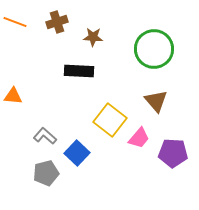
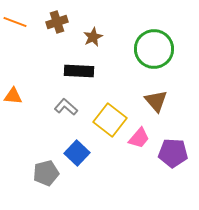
brown star: rotated 30 degrees counterclockwise
gray L-shape: moved 21 px right, 29 px up
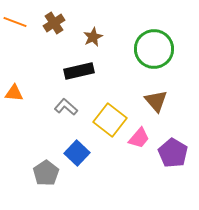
brown cross: moved 3 px left, 1 px down; rotated 15 degrees counterclockwise
black rectangle: rotated 16 degrees counterclockwise
orange triangle: moved 1 px right, 3 px up
purple pentagon: rotated 28 degrees clockwise
gray pentagon: rotated 20 degrees counterclockwise
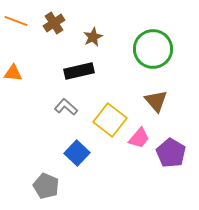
orange line: moved 1 px right, 1 px up
green circle: moved 1 px left
orange triangle: moved 1 px left, 20 px up
purple pentagon: moved 2 px left
gray pentagon: moved 13 px down; rotated 15 degrees counterclockwise
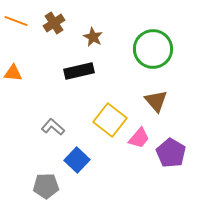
brown star: rotated 18 degrees counterclockwise
gray L-shape: moved 13 px left, 20 px down
blue square: moved 7 px down
gray pentagon: rotated 25 degrees counterclockwise
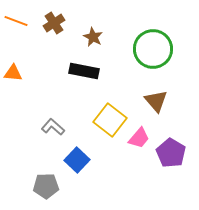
black rectangle: moved 5 px right; rotated 24 degrees clockwise
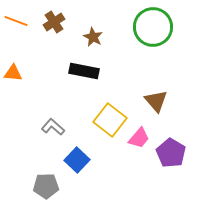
brown cross: moved 1 px up
green circle: moved 22 px up
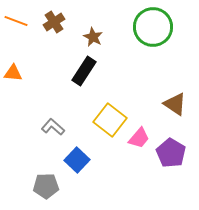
black rectangle: rotated 68 degrees counterclockwise
brown triangle: moved 19 px right, 3 px down; rotated 15 degrees counterclockwise
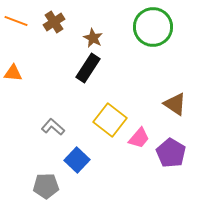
brown star: moved 1 px down
black rectangle: moved 4 px right, 3 px up
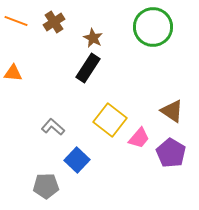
brown triangle: moved 3 px left, 7 px down
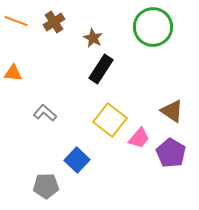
black rectangle: moved 13 px right, 1 px down
gray L-shape: moved 8 px left, 14 px up
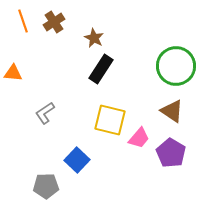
orange line: moved 7 px right; rotated 50 degrees clockwise
green circle: moved 23 px right, 39 px down
brown star: moved 1 px right
gray L-shape: rotated 75 degrees counterclockwise
yellow square: rotated 24 degrees counterclockwise
